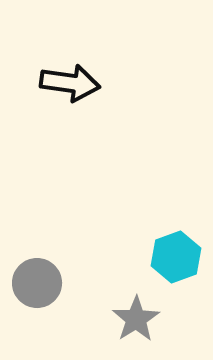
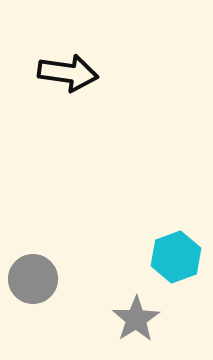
black arrow: moved 2 px left, 10 px up
gray circle: moved 4 px left, 4 px up
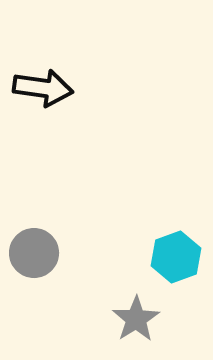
black arrow: moved 25 px left, 15 px down
gray circle: moved 1 px right, 26 px up
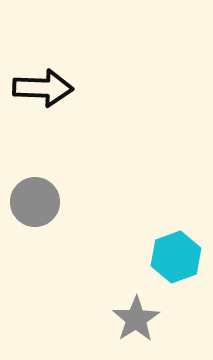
black arrow: rotated 6 degrees counterclockwise
gray circle: moved 1 px right, 51 px up
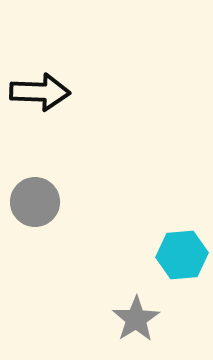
black arrow: moved 3 px left, 4 px down
cyan hexagon: moved 6 px right, 2 px up; rotated 15 degrees clockwise
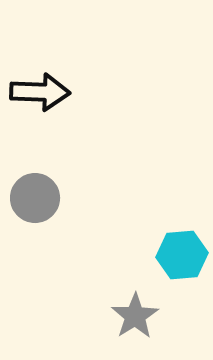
gray circle: moved 4 px up
gray star: moved 1 px left, 3 px up
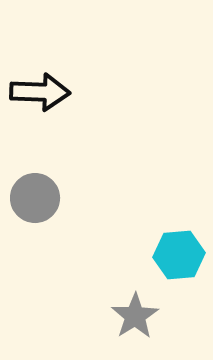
cyan hexagon: moved 3 px left
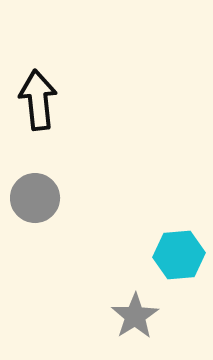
black arrow: moved 2 px left, 8 px down; rotated 98 degrees counterclockwise
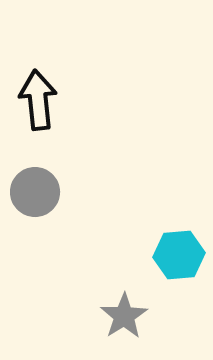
gray circle: moved 6 px up
gray star: moved 11 px left
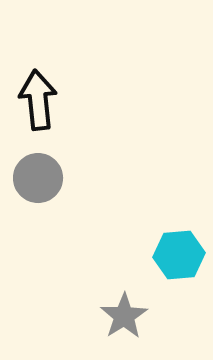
gray circle: moved 3 px right, 14 px up
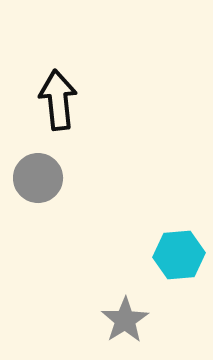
black arrow: moved 20 px right
gray star: moved 1 px right, 4 px down
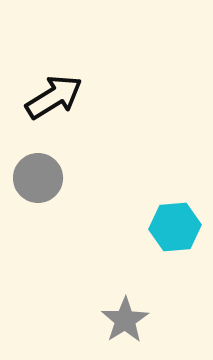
black arrow: moved 4 px left, 3 px up; rotated 64 degrees clockwise
cyan hexagon: moved 4 px left, 28 px up
